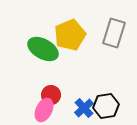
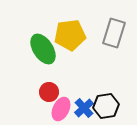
yellow pentagon: rotated 16 degrees clockwise
green ellipse: rotated 28 degrees clockwise
red circle: moved 2 px left, 3 px up
pink ellipse: moved 17 px right, 1 px up
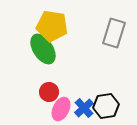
yellow pentagon: moved 18 px left, 9 px up; rotated 16 degrees clockwise
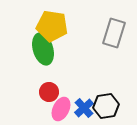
green ellipse: rotated 16 degrees clockwise
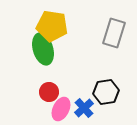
black hexagon: moved 14 px up
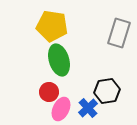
gray rectangle: moved 5 px right
green ellipse: moved 16 px right, 11 px down
black hexagon: moved 1 px right, 1 px up
blue cross: moved 4 px right
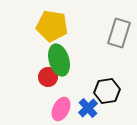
red circle: moved 1 px left, 15 px up
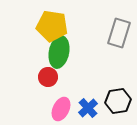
green ellipse: moved 8 px up; rotated 28 degrees clockwise
black hexagon: moved 11 px right, 10 px down
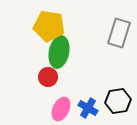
yellow pentagon: moved 3 px left
blue cross: rotated 18 degrees counterclockwise
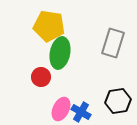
gray rectangle: moved 6 px left, 10 px down
green ellipse: moved 1 px right, 1 px down
red circle: moved 7 px left
blue cross: moved 7 px left, 4 px down
